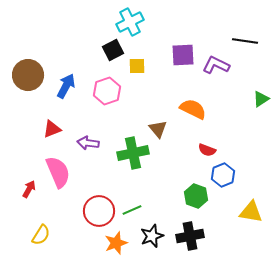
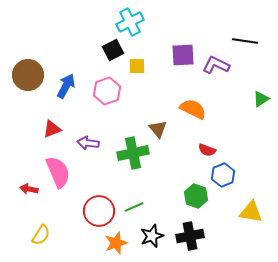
red arrow: rotated 108 degrees counterclockwise
green line: moved 2 px right, 3 px up
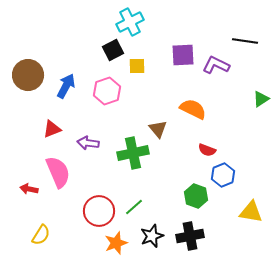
green line: rotated 18 degrees counterclockwise
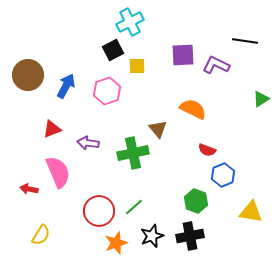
green hexagon: moved 5 px down
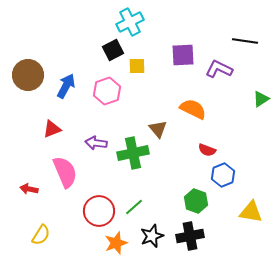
purple L-shape: moved 3 px right, 4 px down
purple arrow: moved 8 px right
pink semicircle: moved 7 px right
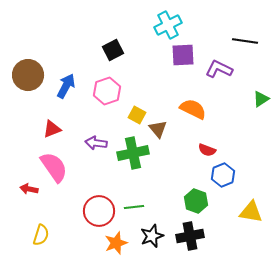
cyan cross: moved 38 px right, 3 px down
yellow square: moved 49 px down; rotated 30 degrees clockwise
pink semicircle: moved 11 px left, 5 px up; rotated 12 degrees counterclockwise
green line: rotated 36 degrees clockwise
yellow semicircle: rotated 15 degrees counterclockwise
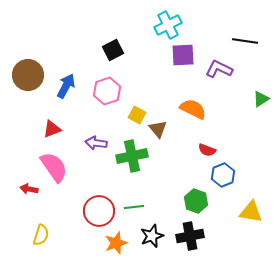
green cross: moved 1 px left, 3 px down
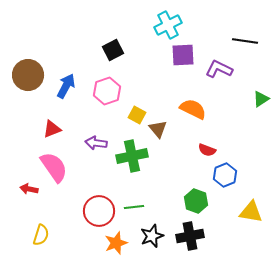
blue hexagon: moved 2 px right
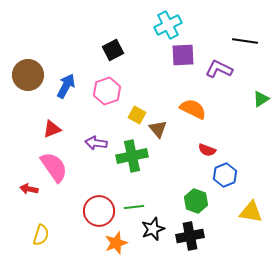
black star: moved 1 px right, 7 px up
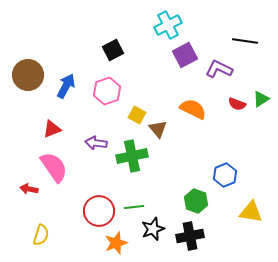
purple square: moved 2 px right; rotated 25 degrees counterclockwise
red semicircle: moved 30 px right, 46 px up
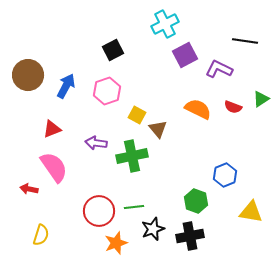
cyan cross: moved 3 px left, 1 px up
red semicircle: moved 4 px left, 3 px down
orange semicircle: moved 5 px right
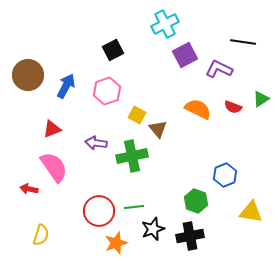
black line: moved 2 px left, 1 px down
